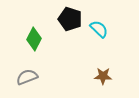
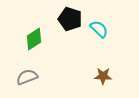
green diamond: rotated 30 degrees clockwise
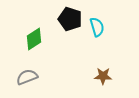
cyan semicircle: moved 2 px left, 2 px up; rotated 30 degrees clockwise
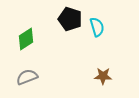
green diamond: moved 8 px left
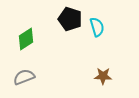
gray semicircle: moved 3 px left
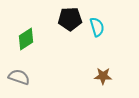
black pentagon: rotated 20 degrees counterclockwise
gray semicircle: moved 5 px left; rotated 40 degrees clockwise
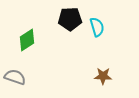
green diamond: moved 1 px right, 1 px down
gray semicircle: moved 4 px left
